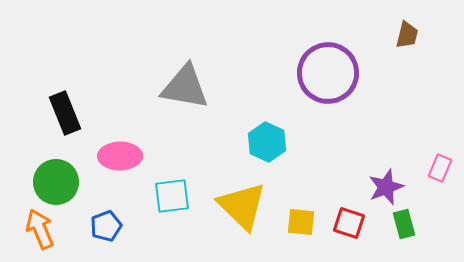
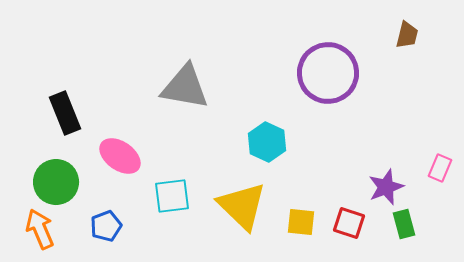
pink ellipse: rotated 36 degrees clockwise
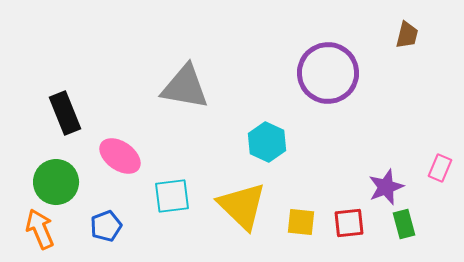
red square: rotated 24 degrees counterclockwise
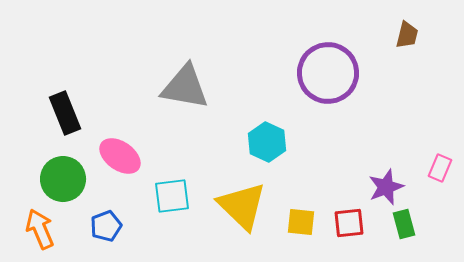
green circle: moved 7 px right, 3 px up
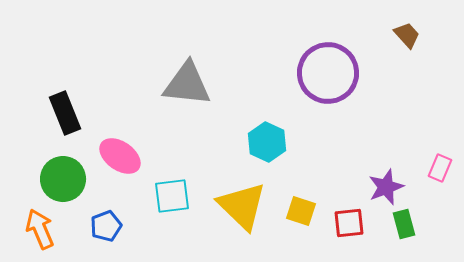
brown trapezoid: rotated 56 degrees counterclockwise
gray triangle: moved 2 px right, 3 px up; rotated 4 degrees counterclockwise
yellow square: moved 11 px up; rotated 12 degrees clockwise
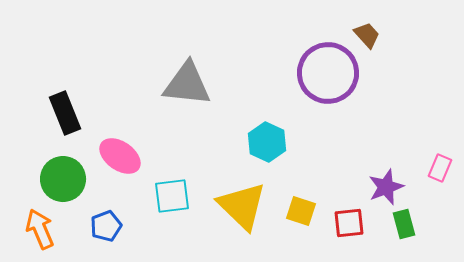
brown trapezoid: moved 40 px left
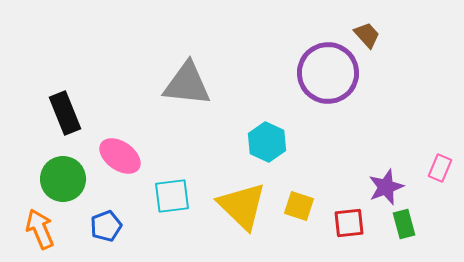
yellow square: moved 2 px left, 5 px up
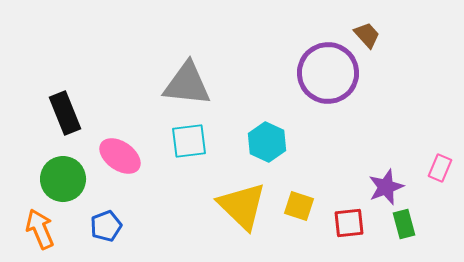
cyan square: moved 17 px right, 55 px up
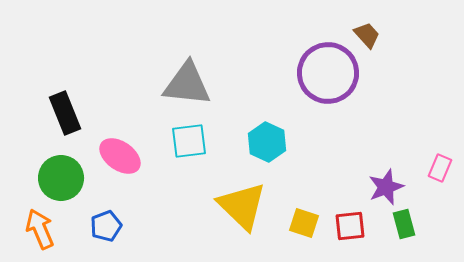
green circle: moved 2 px left, 1 px up
yellow square: moved 5 px right, 17 px down
red square: moved 1 px right, 3 px down
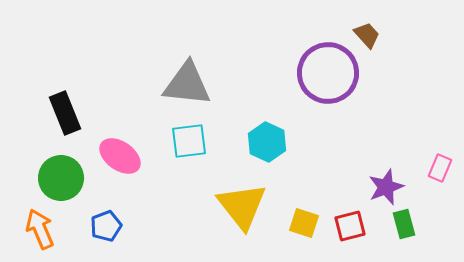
yellow triangle: rotated 8 degrees clockwise
red square: rotated 8 degrees counterclockwise
